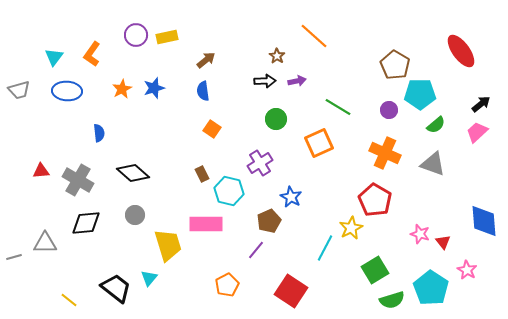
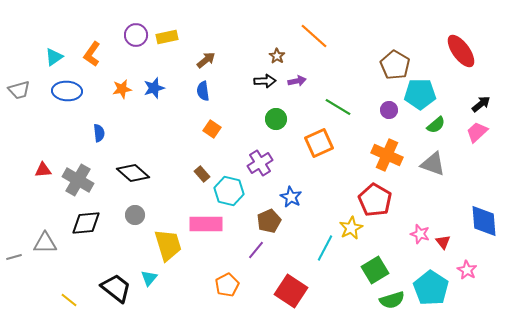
cyan triangle at (54, 57): rotated 18 degrees clockwise
orange star at (122, 89): rotated 18 degrees clockwise
orange cross at (385, 153): moved 2 px right, 2 px down
red triangle at (41, 171): moved 2 px right, 1 px up
brown rectangle at (202, 174): rotated 14 degrees counterclockwise
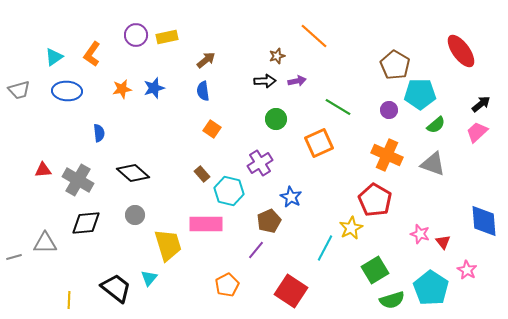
brown star at (277, 56): rotated 21 degrees clockwise
yellow line at (69, 300): rotated 54 degrees clockwise
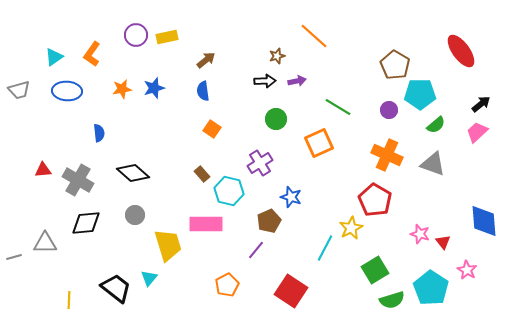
blue star at (291, 197): rotated 10 degrees counterclockwise
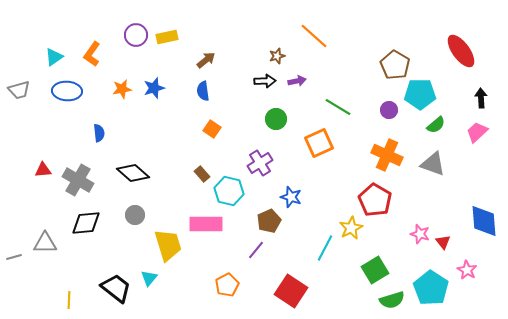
black arrow at (481, 104): moved 6 px up; rotated 54 degrees counterclockwise
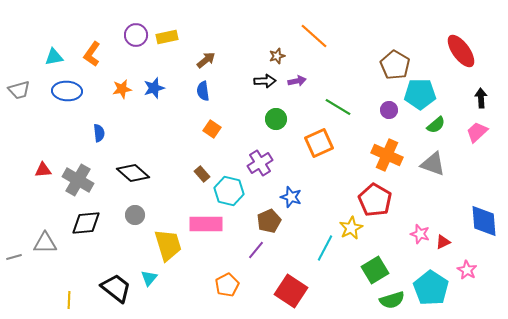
cyan triangle at (54, 57): rotated 24 degrees clockwise
red triangle at (443, 242): rotated 42 degrees clockwise
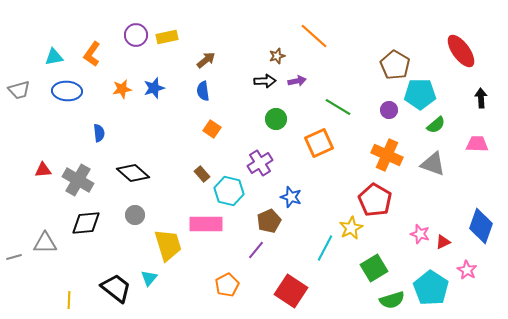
pink trapezoid at (477, 132): moved 12 px down; rotated 45 degrees clockwise
blue diamond at (484, 221): moved 3 px left, 5 px down; rotated 24 degrees clockwise
green square at (375, 270): moved 1 px left, 2 px up
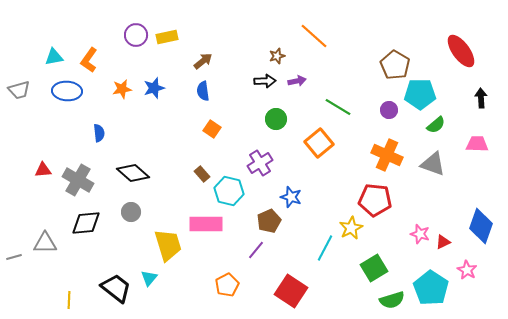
orange L-shape at (92, 54): moved 3 px left, 6 px down
brown arrow at (206, 60): moved 3 px left, 1 px down
orange square at (319, 143): rotated 16 degrees counterclockwise
red pentagon at (375, 200): rotated 24 degrees counterclockwise
gray circle at (135, 215): moved 4 px left, 3 px up
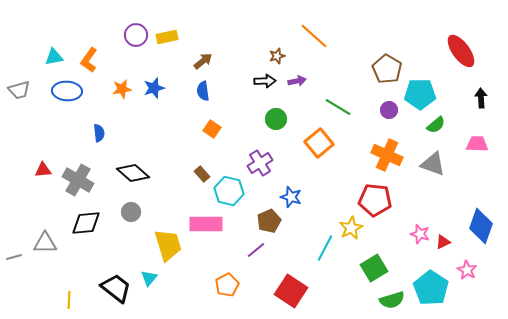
brown pentagon at (395, 65): moved 8 px left, 4 px down
purple line at (256, 250): rotated 12 degrees clockwise
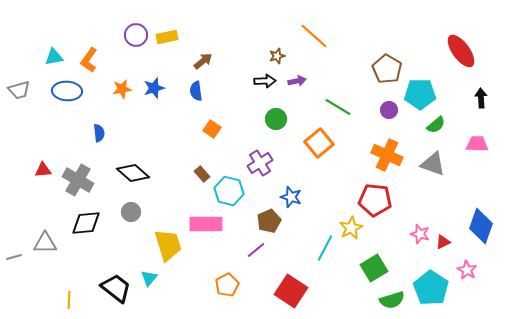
blue semicircle at (203, 91): moved 7 px left
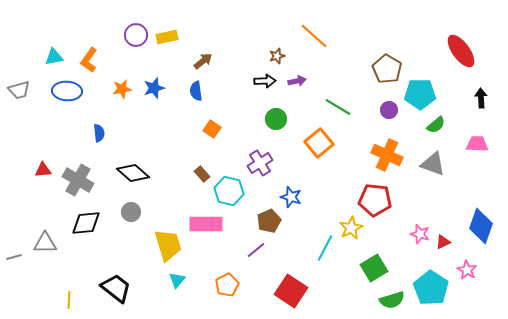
cyan triangle at (149, 278): moved 28 px right, 2 px down
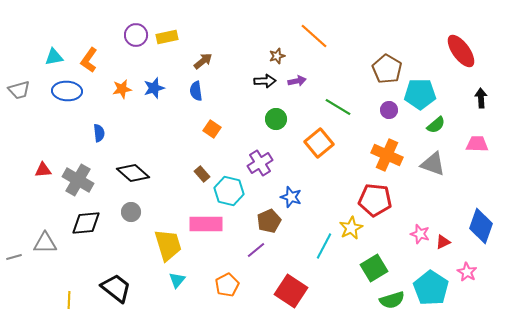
cyan line at (325, 248): moved 1 px left, 2 px up
pink star at (467, 270): moved 2 px down
